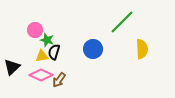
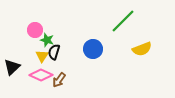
green line: moved 1 px right, 1 px up
yellow semicircle: rotated 72 degrees clockwise
yellow triangle: rotated 48 degrees counterclockwise
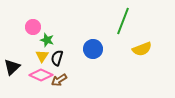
green line: rotated 24 degrees counterclockwise
pink circle: moved 2 px left, 3 px up
black semicircle: moved 3 px right, 6 px down
brown arrow: rotated 21 degrees clockwise
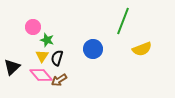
pink diamond: rotated 25 degrees clockwise
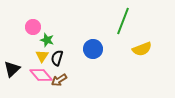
black triangle: moved 2 px down
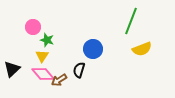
green line: moved 8 px right
black semicircle: moved 22 px right, 12 px down
pink diamond: moved 2 px right, 1 px up
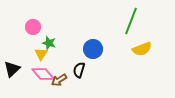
green star: moved 2 px right, 3 px down
yellow triangle: moved 1 px left, 2 px up
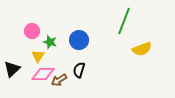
green line: moved 7 px left
pink circle: moved 1 px left, 4 px down
green star: moved 1 px right, 1 px up
blue circle: moved 14 px left, 9 px up
yellow triangle: moved 3 px left, 2 px down
pink diamond: rotated 50 degrees counterclockwise
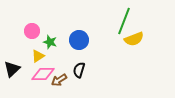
yellow semicircle: moved 8 px left, 10 px up
yellow triangle: rotated 24 degrees clockwise
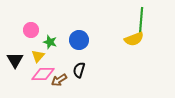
green line: moved 17 px right; rotated 16 degrees counterclockwise
pink circle: moved 1 px left, 1 px up
yellow triangle: rotated 16 degrees counterclockwise
black triangle: moved 3 px right, 9 px up; rotated 18 degrees counterclockwise
